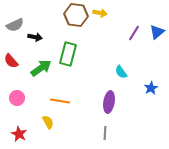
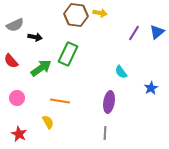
green rectangle: rotated 10 degrees clockwise
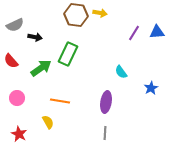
blue triangle: rotated 35 degrees clockwise
purple ellipse: moved 3 px left
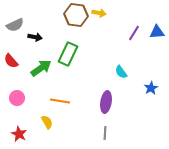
yellow arrow: moved 1 px left
yellow semicircle: moved 1 px left
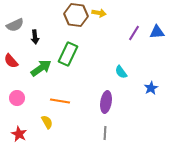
black arrow: rotated 72 degrees clockwise
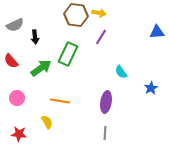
purple line: moved 33 px left, 4 px down
red star: rotated 21 degrees counterclockwise
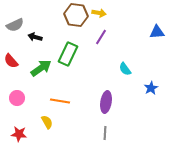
black arrow: rotated 112 degrees clockwise
cyan semicircle: moved 4 px right, 3 px up
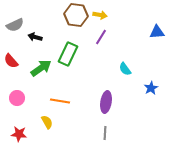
yellow arrow: moved 1 px right, 2 px down
